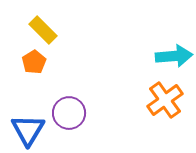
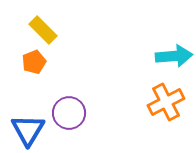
orange pentagon: rotated 10 degrees clockwise
orange cross: moved 1 px right, 2 px down; rotated 9 degrees clockwise
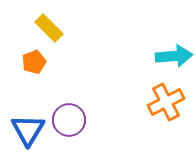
yellow rectangle: moved 6 px right, 2 px up
purple circle: moved 7 px down
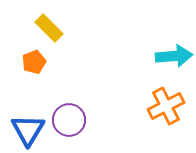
orange cross: moved 4 px down
